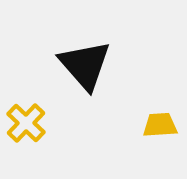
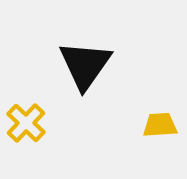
black triangle: rotated 16 degrees clockwise
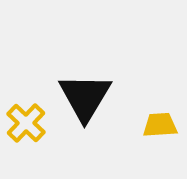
black triangle: moved 32 px down; rotated 4 degrees counterclockwise
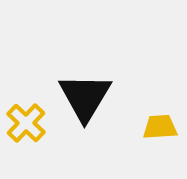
yellow trapezoid: moved 2 px down
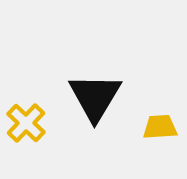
black triangle: moved 10 px right
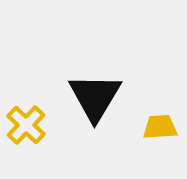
yellow cross: moved 2 px down
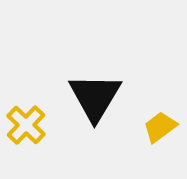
yellow trapezoid: rotated 33 degrees counterclockwise
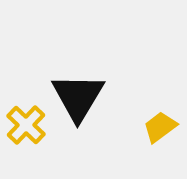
black triangle: moved 17 px left
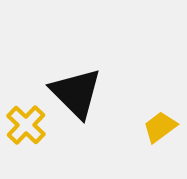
black triangle: moved 2 px left, 4 px up; rotated 16 degrees counterclockwise
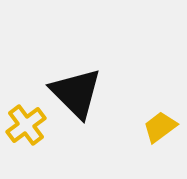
yellow cross: rotated 9 degrees clockwise
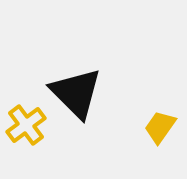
yellow trapezoid: rotated 18 degrees counterclockwise
